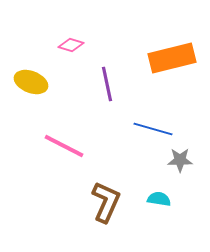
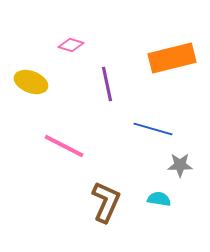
gray star: moved 5 px down
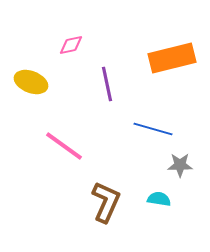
pink diamond: rotated 30 degrees counterclockwise
pink line: rotated 9 degrees clockwise
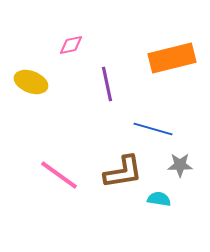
pink line: moved 5 px left, 29 px down
brown L-shape: moved 17 px right, 30 px up; rotated 57 degrees clockwise
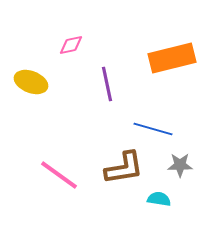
brown L-shape: moved 1 px right, 4 px up
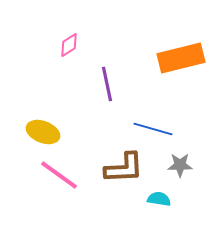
pink diamond: moved 2 px left; rotated 20 degrees counterclockwise
orange rectangle: moved 9 px right
yellow ellipse: moved 12 px right, 50 px down
brown L-shape: rotated 6 degrees clockwise
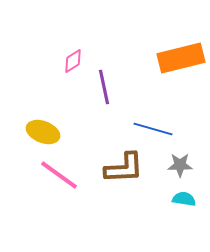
pink diamond: moved 4 px right, 16 px down
purple line: moved 3 px left, 3 px down
cyan semicircle: moved 25 px right
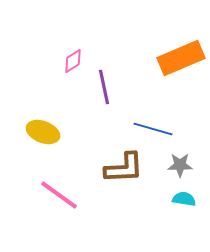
orange rectangle: rotated 9 degrees counterclockwise
pink line: moved 20 px down
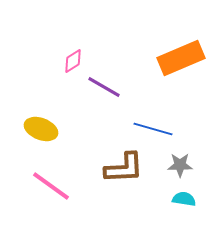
purple line: rotated 48 degrees counterclockwise
yellow ellipse: moved 2 px left, 3 px up
pink line: moved 8 px left, 9 px up
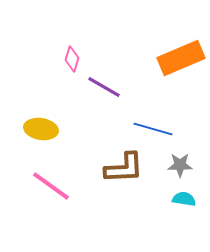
pink diamond: moved 1 px left, 2 px up; rotated 40 degrees counterclockwise
yellow ellipse: rotated 12 degrees counterclockwise
